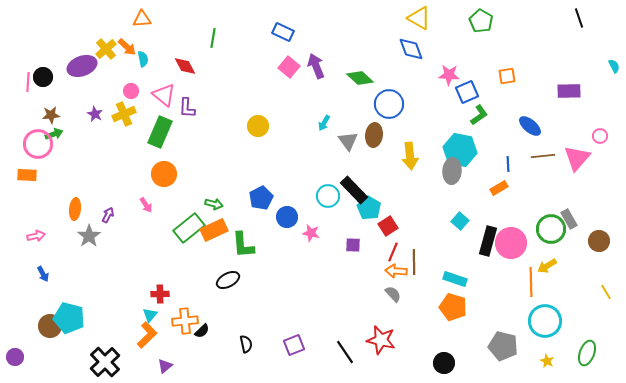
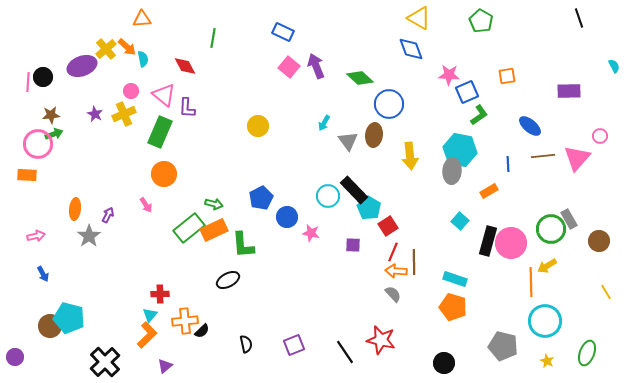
orange rectangle at (499, 188): moved 10 px left, 3 px down
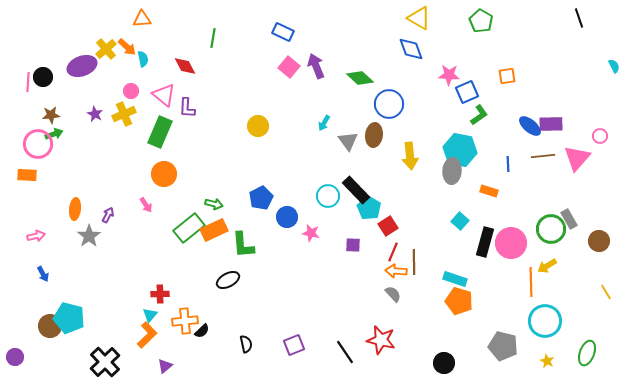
purple rectangle at (569, 91): moved 18 px left, 33 px down
black rectangle at (354, 190): moved 2 px right
orange rectangle at (489, 191): rotated 48 degrees clockwise
black rectangle at (488, 241): moved 3 px left, 1 px down
orange pentagon at (453, 307): moved 6 px right, 6 px up
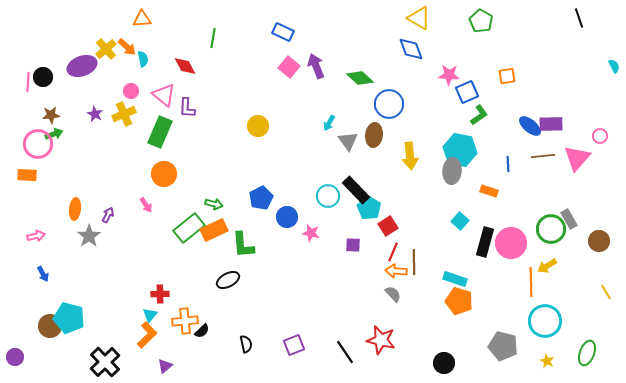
cyan arrow at (324, 123): moved 5 px right
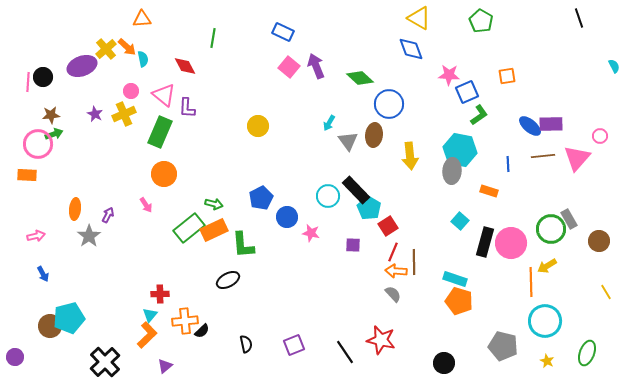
cyan pentagon at (69, 318): rotated 28 degrees counterclockwise
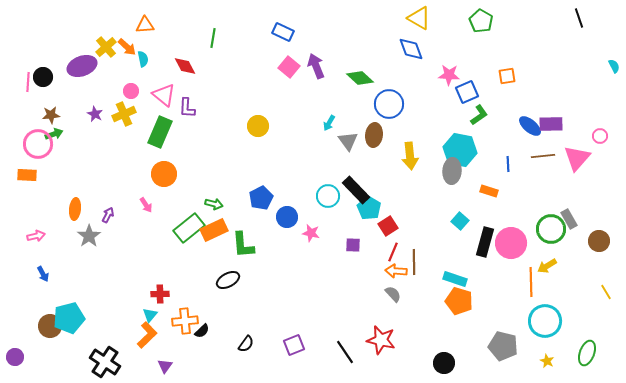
orange triangle at (142, 19): moved 3 px right, 6 px down
yellow cross at (106, 49): moved 2 px up
black semicircle at (246, 344): rotated 48 degrees clockwise
black cross at (105, 362): rotated 12 degrees counterclockwise
purple triangle at (165, 366): rotated 14 degrees counterclockwise
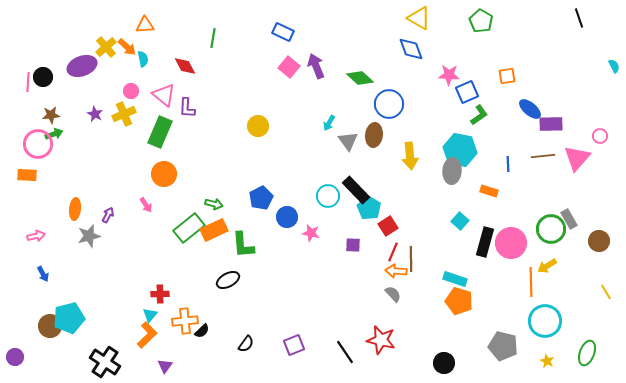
blue ellipse at (530, 126): moved 17 px up
gray star at (89, 236): rotated 20 degrees clockwise
brown line at (414, 262): moved 3 px left, 3 px up
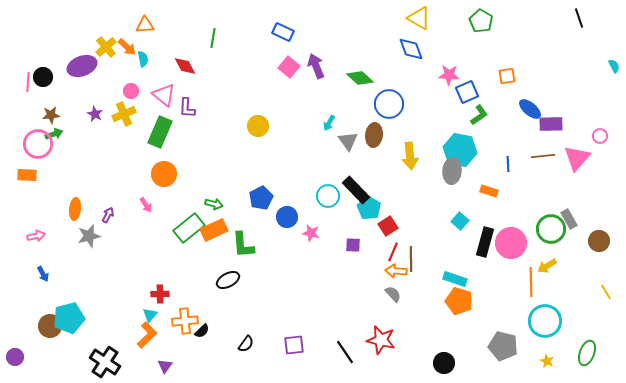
purple square at (294, 345): rotated 15 degrees clockwise
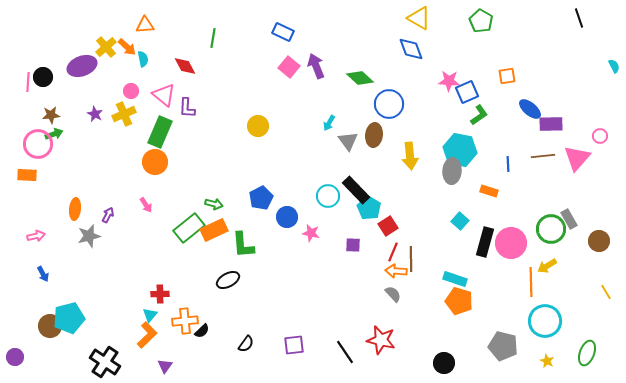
pink star at (449, 75): moved 6 px down
orange circle at (164, 174): moved 9 px left, 12 px up
